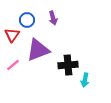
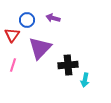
purple arrow: rotated 120 degrees clockwise
purple triangle: moved 2 px right, 2 px up; rotated 25 degrees counterclockwise
pink line: rotated 32 degrees counterclockwise
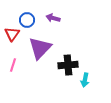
red triangle: moved 1 px up
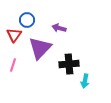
purple arrow: moved 6 px right, 10 px down
red triangle: moved 2 px right, 1 px down
black cross: moved 1 px right, 1 px up
cyan arrow: moved 1 px down
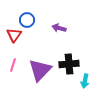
purple triangle: moved 22 px down
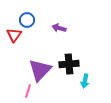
pink line: moved 15 px right, 26 px down
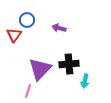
purple triangle: moved 1 px up
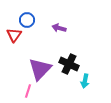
black cross: rotated 30 degrees clockwise
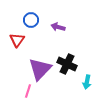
blue circle: moved 4 px right
purple arrow: moved 1 px left, 1 px up
red triangle: moved 3 px right, 5 px down
black cross: moved 2 px left
cyan arrow: moved 2 px right, 1 px down
